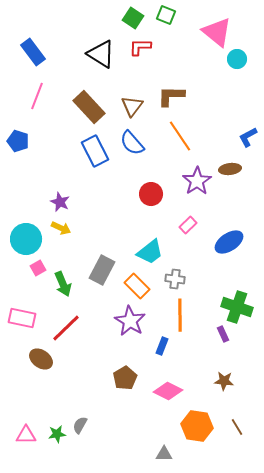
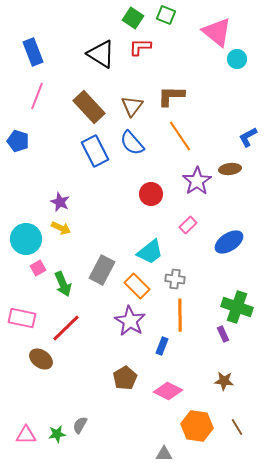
blue rectangle at (33, 52): rotated 16 degrees clockwise
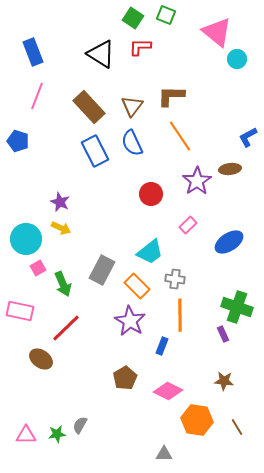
blue semicircle at (132, 143): rotated 16 degrees clockwise
pink rectangle at (22, 318): moved 2 px left, 7 px up
orange hexagon at (197, 426): moved 6 px up
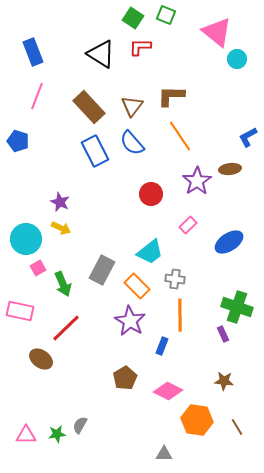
blue semicircle at (132, 143): rotated 16 degrees counterclockwise
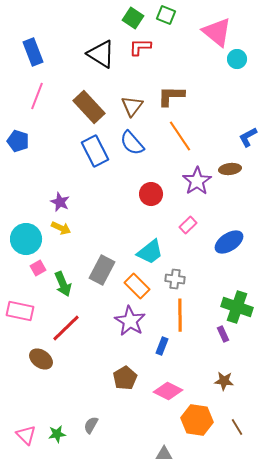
gray semicircle at (80, 425): moved 11 px right
pink triangle at (26, 435): rotated 45 degrees clockwise
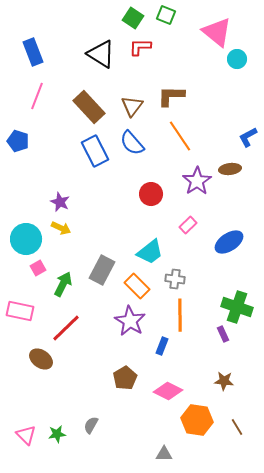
green arrow at (63, 284): rotated 130 degrees counterclockwise
